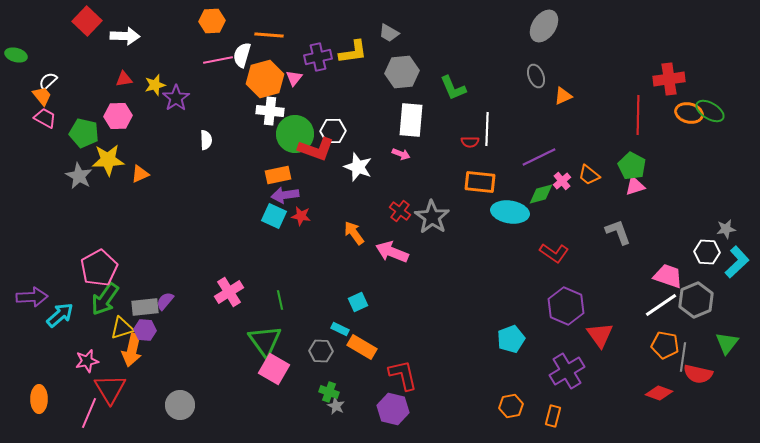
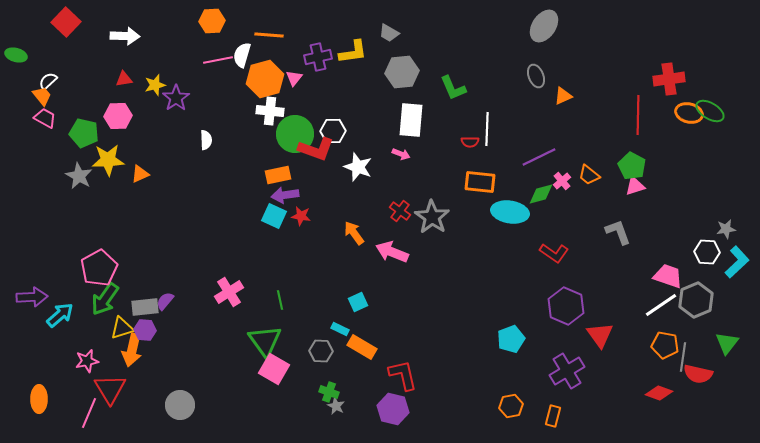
red square at (87, 21): moved 21 px left, 1 px down
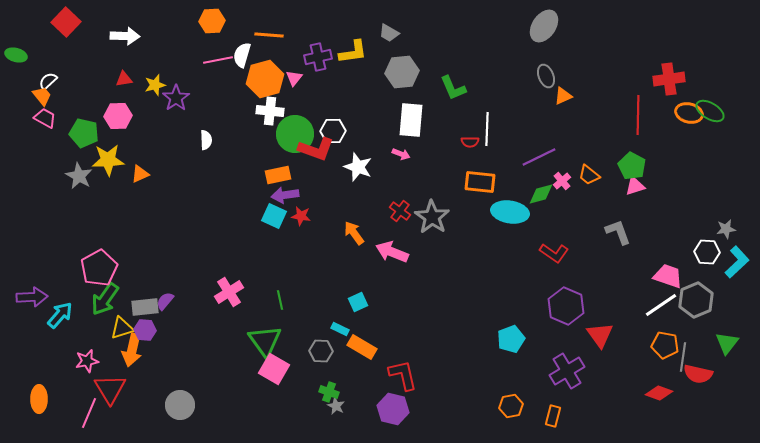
gray ellipse at (536, 76): moved 10 px right
cyan arrow at (60, 315): rotated 8 degrees counterclockwise
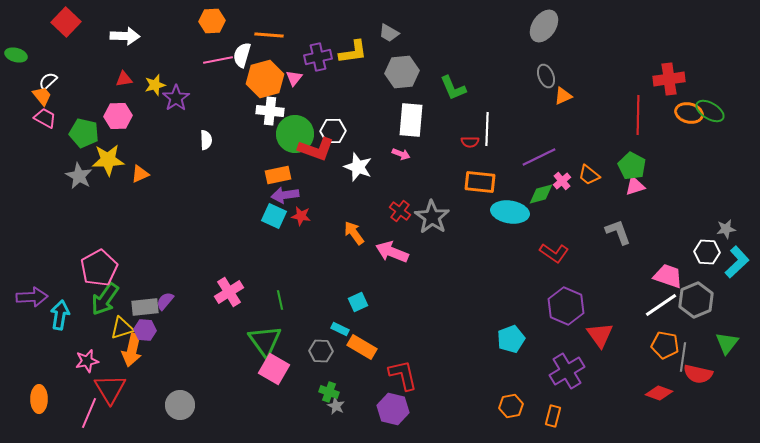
cyan arrow at (60, 315): rotated 32 degrees counterclockwise
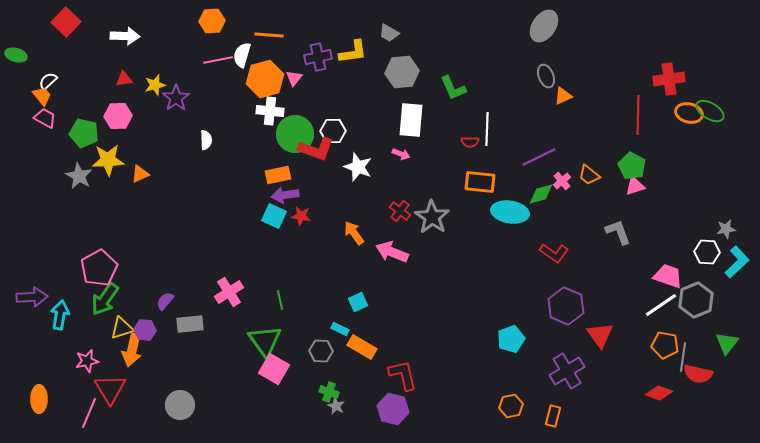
gray rectangle at (145, 307): moved 45 px right, 17 px down
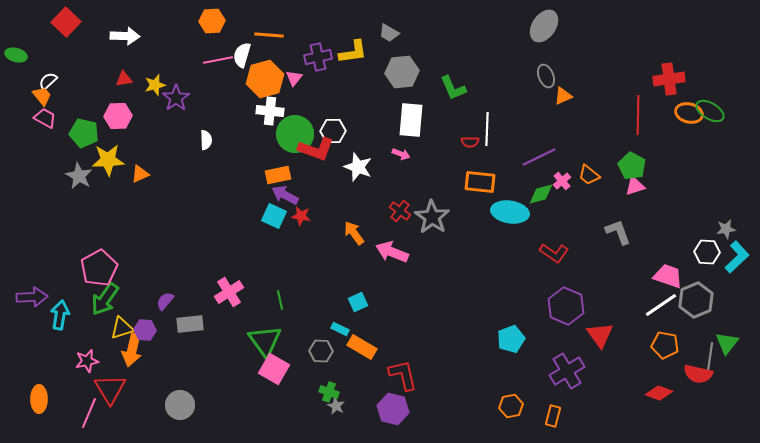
purple arrow at (285, 195): rotated 36 degrees clockwise
cyan L-shape at (737, 262): moved 5 px up
gray line at (683, 357): moved 27 px right
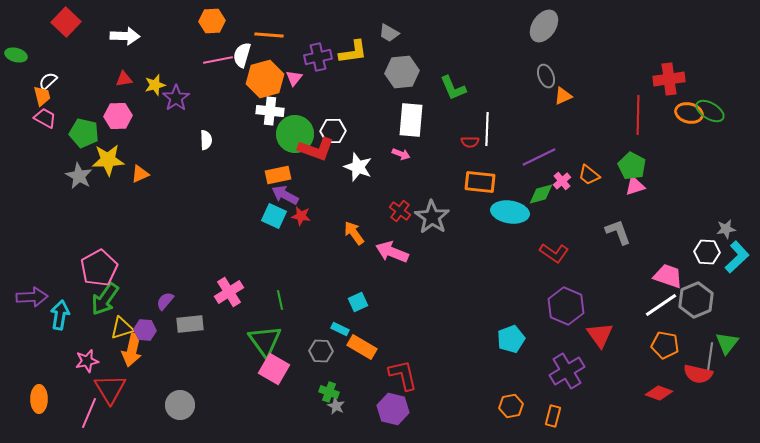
orange trapezoid at (42, 96): rotated 25 degrees clockwise
